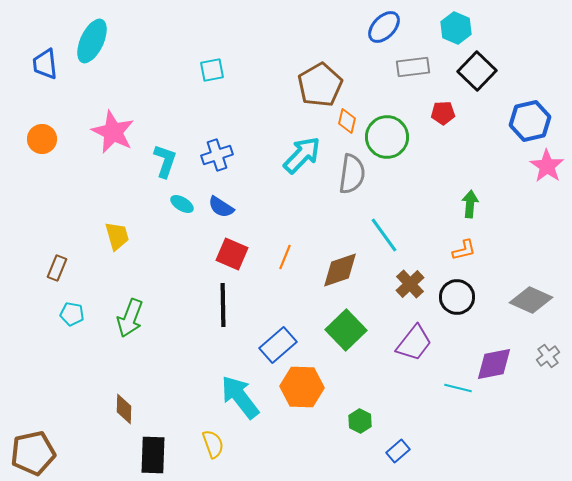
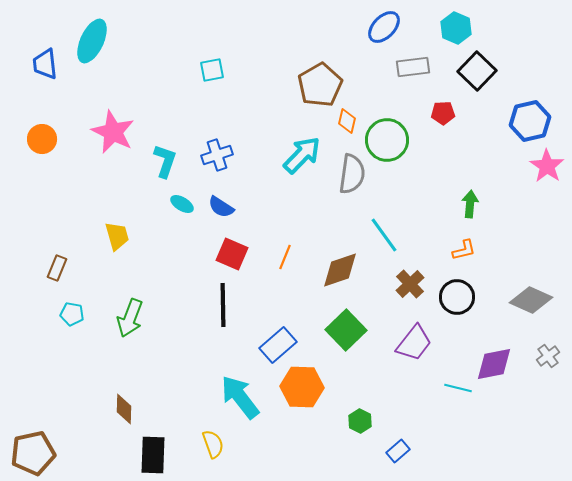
green circle at (387, 137): moved 3 px down
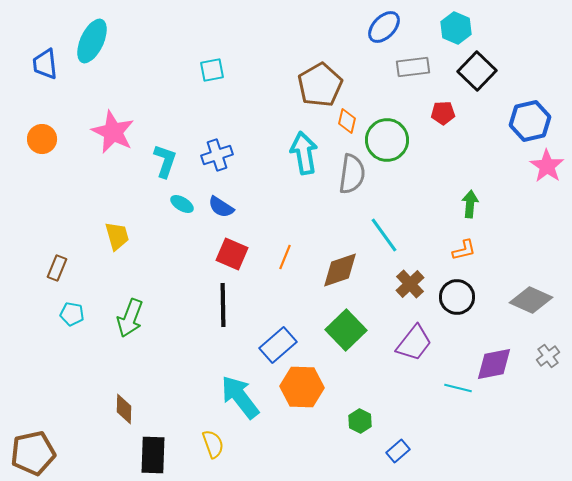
cyan arrow at (302, 155): moved 2 px right, 2 px up; rotated 54 degrees counterclockwise
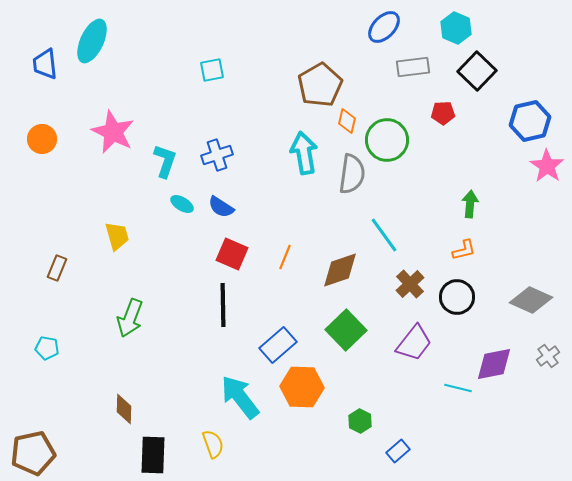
cyan pentagon at (72, 314): moved 25 px left, 34 px down
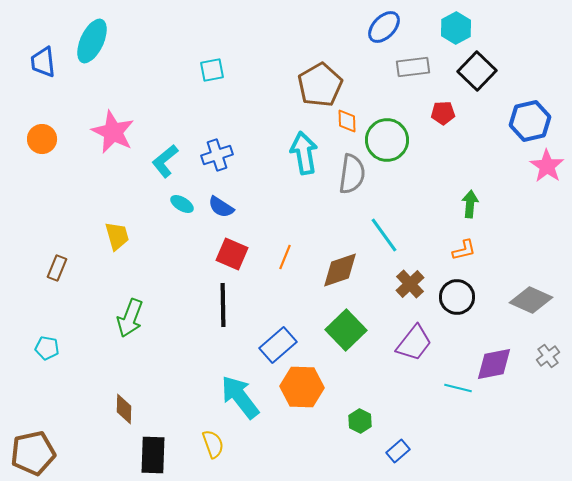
cyan hexagon at (456, 28): rotated 8 degrees clockwise
blue trapezoid at (45, 64): moved 2 px left, 2 px up
orange diamond at (347, 121): rotated 15 degrees counterclockwise
cyan L-shape at (165, 161): rotated 148 degrees counterclockwise
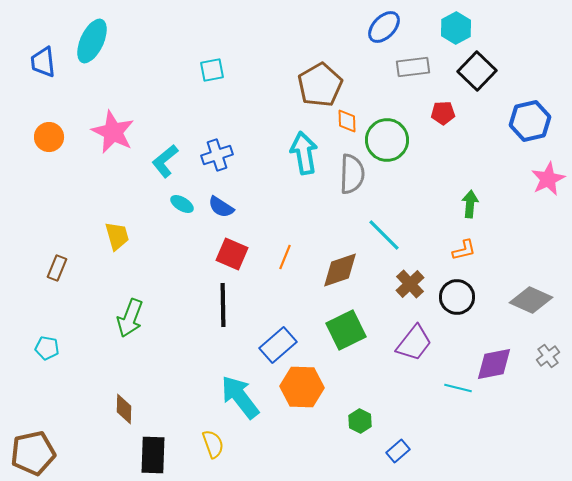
orange circle at (42, 139): moved 7 px right, 2 px up
pink star at (547, 166): moved 1 px right, 13 px down; rotated 12 degrees clockwise
gray semicircle at (352, 174): rotated 6 degrees counterclockwise
cyan line at (384, 235): rotated 9 degrees counterclockwise
green square at (346, 330): rotated 18 degrees clockwise
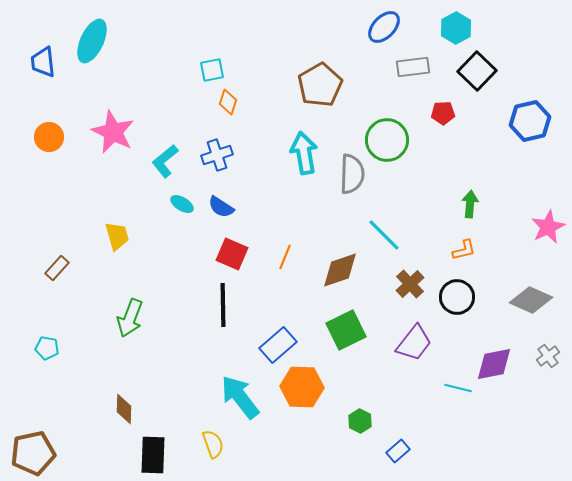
orange diamond at (347, 121): moved 119 px left, 19 px up; rotated 20 degrees clockwise
pink star at (548, 179): moved 48 px down
brown rectangle at (57, 268): rotated 20 degrees clockwise
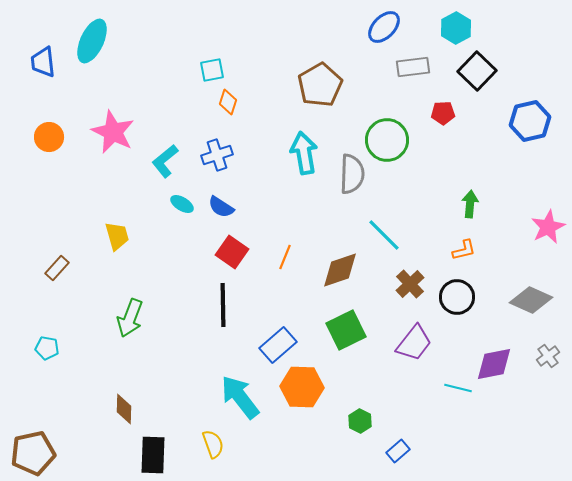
red square at (232, 254): moved 2 px up; rotated 12 degrees clockwise
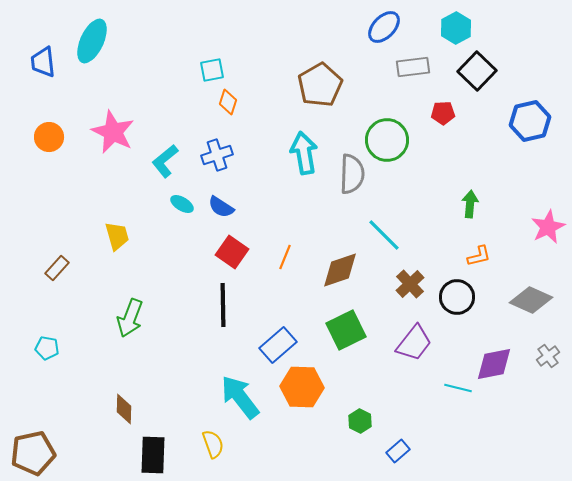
orange L-shape at (464, 250): moved 15 px right, 6 px down
